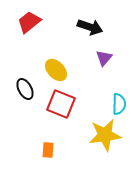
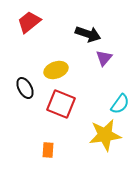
black arrow: moved 2 px left, 7 px down
yellow ellipse: rotated 65 degrees counterclockwise
black ellipse: moved 1 px up
cyan semicircle: moved 1 px right; rotated 35 degrees clockwise
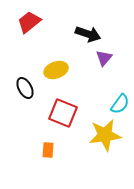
red square: moved 2 px right, 9 px down
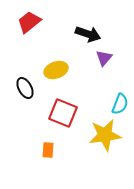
cyan semicircle: rotated 15 degrees counterclockwise
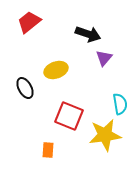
cyan semicircle: rotated 30 degrees counterclockwise
red square: moved 6 px right, 3 px down
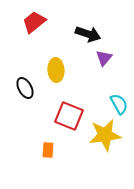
red trapezoid: moved 5 px right
yellow ellipse: rotated 75 degrees counterclockwise
cyan semicircle: moved 1 px left; rotated 20 degrees counterclockwise
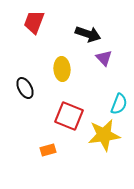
red trapezoid: rotated 30 degrees counterclockwise
purple triangle: rotated 24 degrees counterclockwise
yellow ellipse: moved 6 px right, 1 px up
cyan semicircle: rotated 50 degrees clockwise
yellow star: moved 1 px left
orange rectangle: rotated 70 degrees clockwise
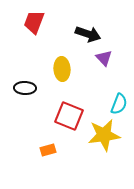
black ellipse: rotated 60 degrees counterclockwise
